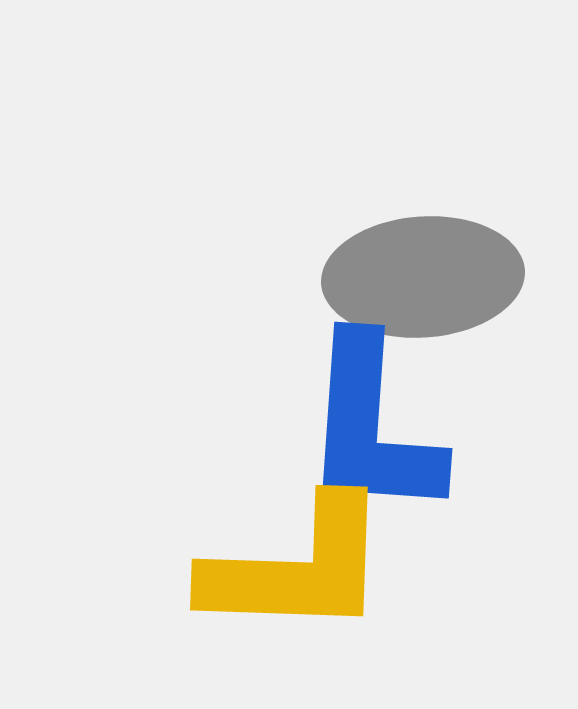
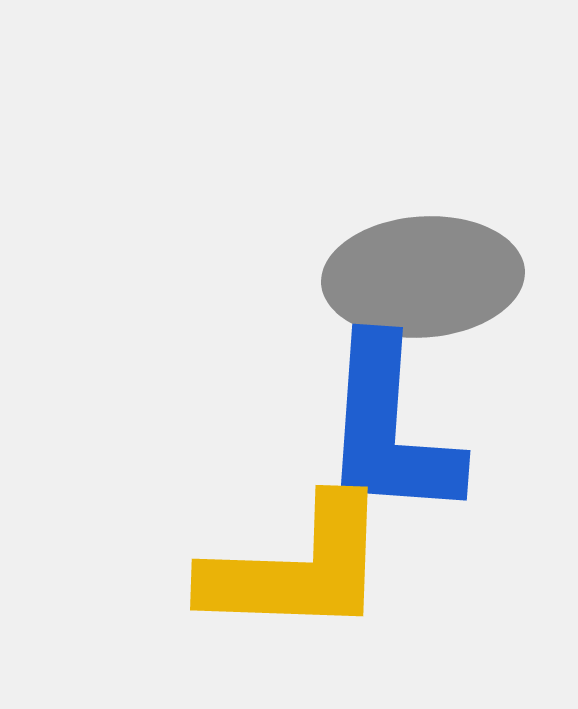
blue L-shape: moved 18 px right, 2 px down
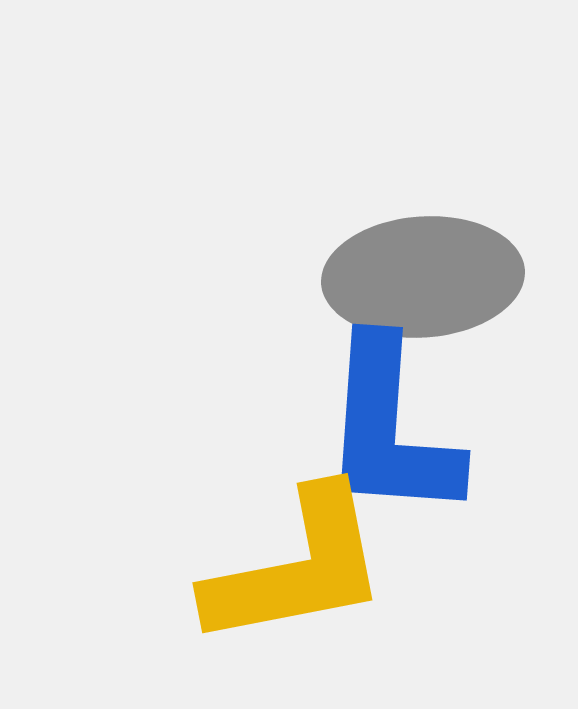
yellow L-shape: rotated 13 degrees counterclockwise
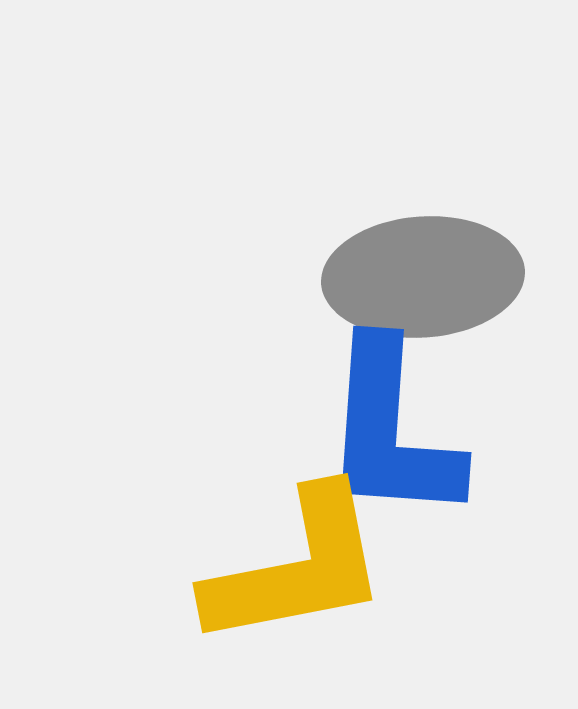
blue L-shape: moved 1 px right, 2 px down
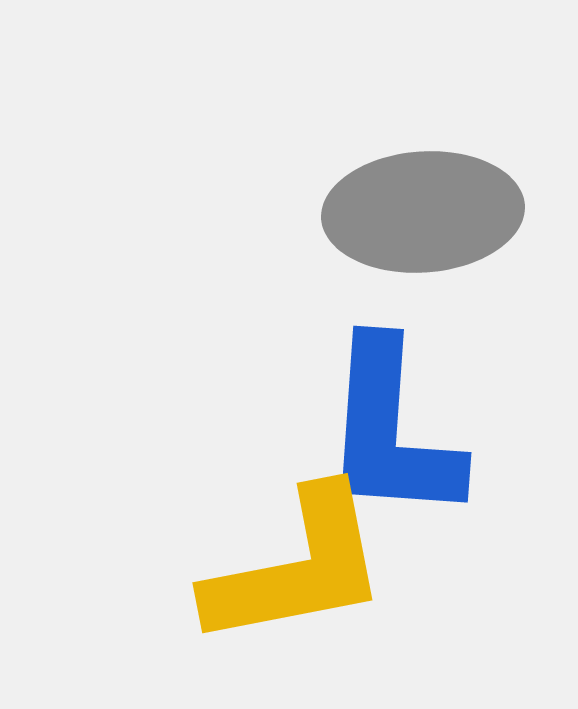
gray ellipse: moved 65 px up
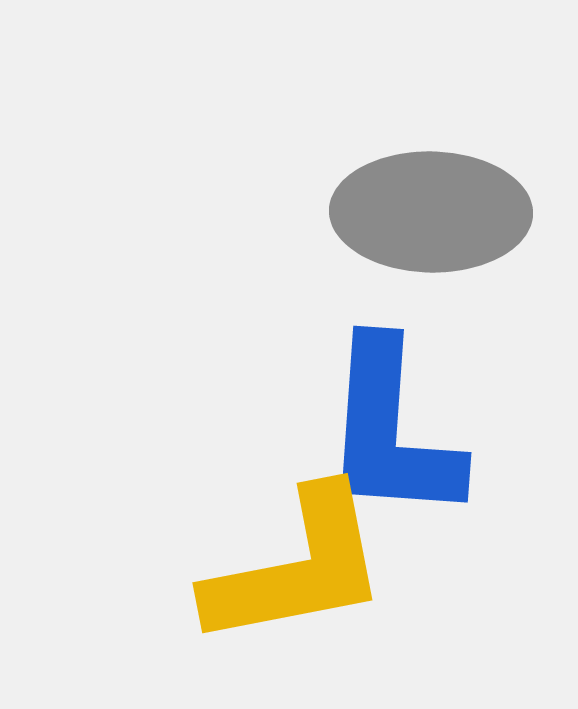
gray ellipse: moved 8 px right; rotated 5 degrees clockwise
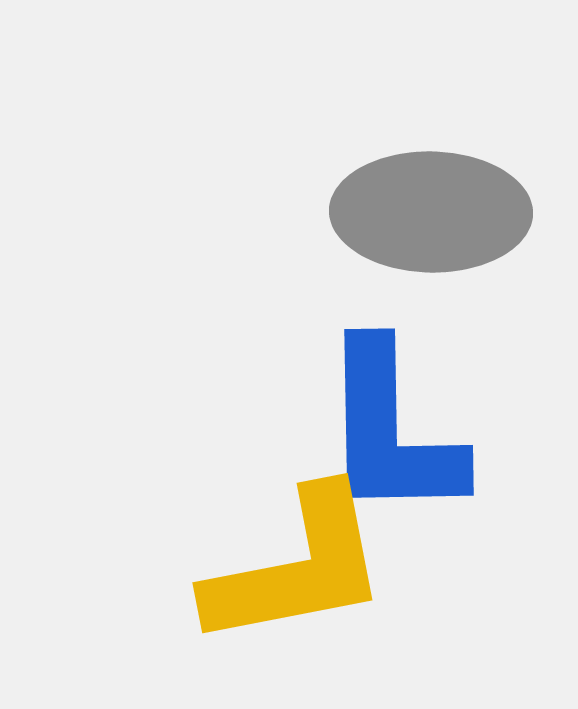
blue L-shape: rotated 5 degrees counterclockwise
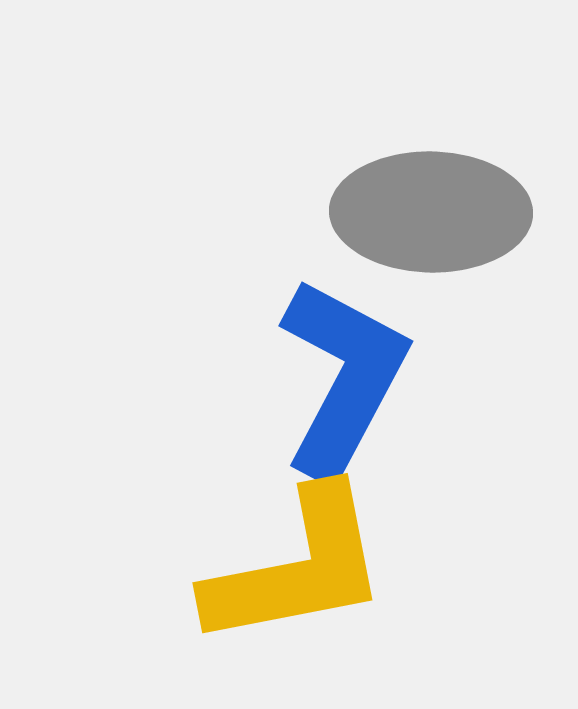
blue L-shape: moved 48 px left, 53 px up; rotated 151 degrees counterclockwise
